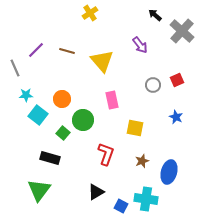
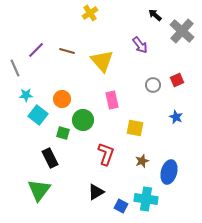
green square: rotated 24 degrees counterclockwise
black rectangle: rotated 48 degrees clockwise
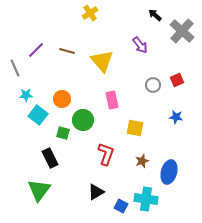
blue star: rotated 16 degrees counterclockwise
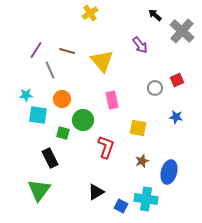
purple line: rotated 12 degrees counterclockwise
gray line: moved 35 px right, 2 px down
gray circle: moved 2 px right, 3 px down
cyan square: rotated 30 degrees counterclockwise
yellow square: moved 3 px right
red L-shape: moved 7 px up
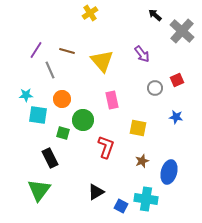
purple arrow: moved 2 px right, 9 px down
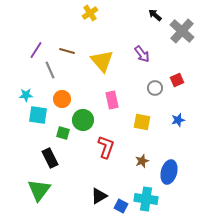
blue star: moved 2 px right, 3 px down; rotated 24 degrees counterclockwise
yellow square: moved 4 px right, 6 px up
black triangle: moved 3 px right, 4 px down
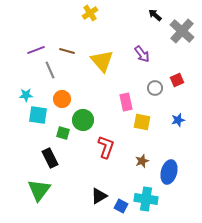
purple line: rotated 36 degrees clockwise
pink rectangle: moved 14 px right, 2 px down
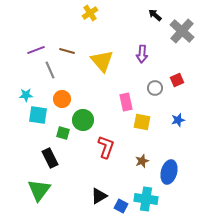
purple arrow: rotated 42 degrees clockwise
